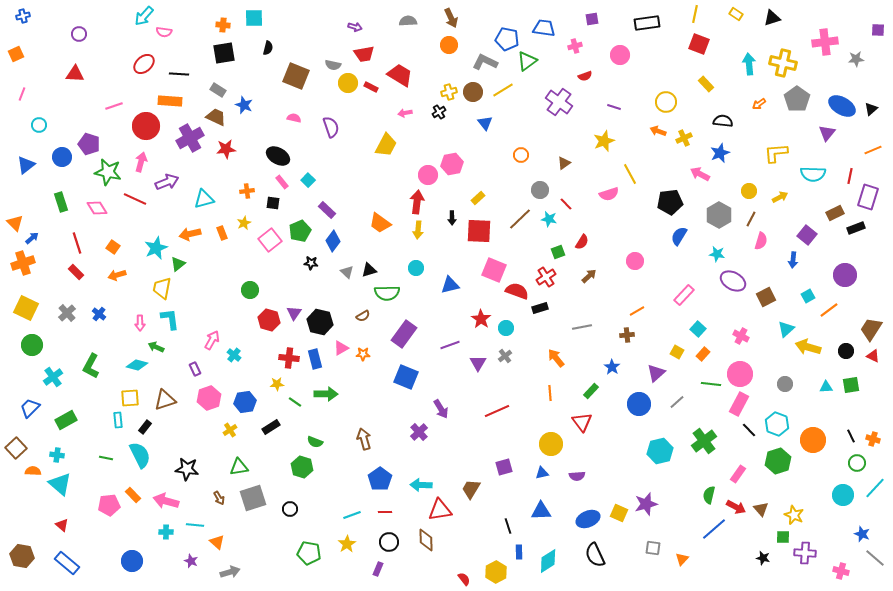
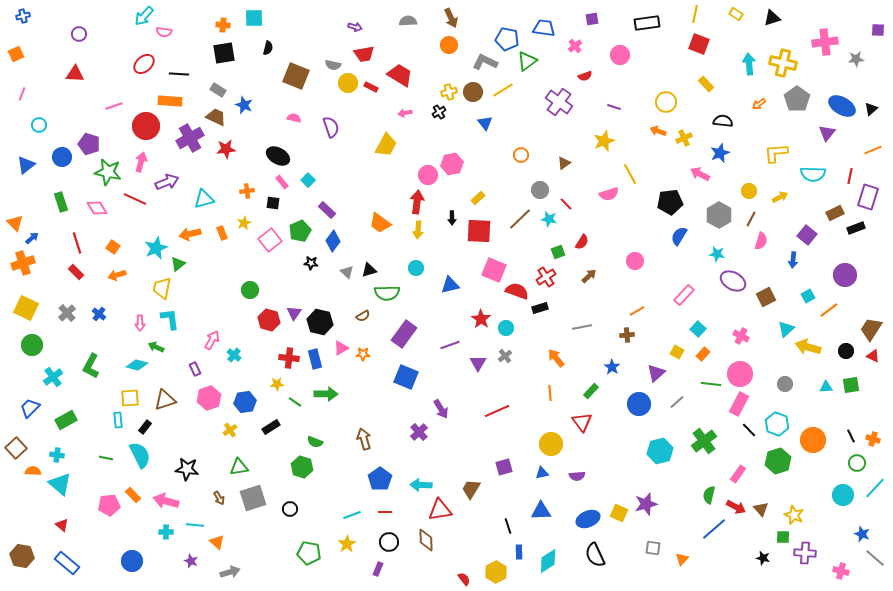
pink cross at (575, 46): rotated 24 degrees counterclockwise
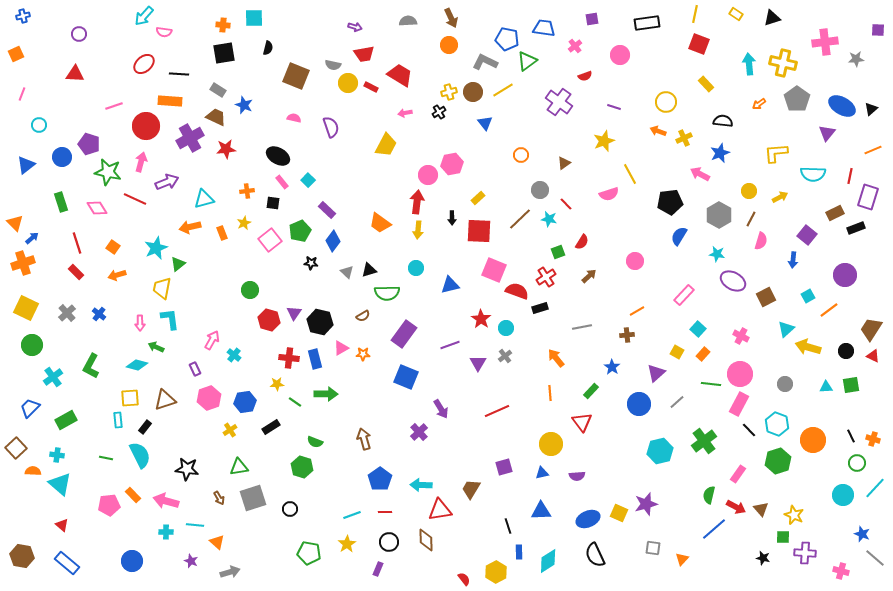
orange arrow at (190, 234): moved 7 px up
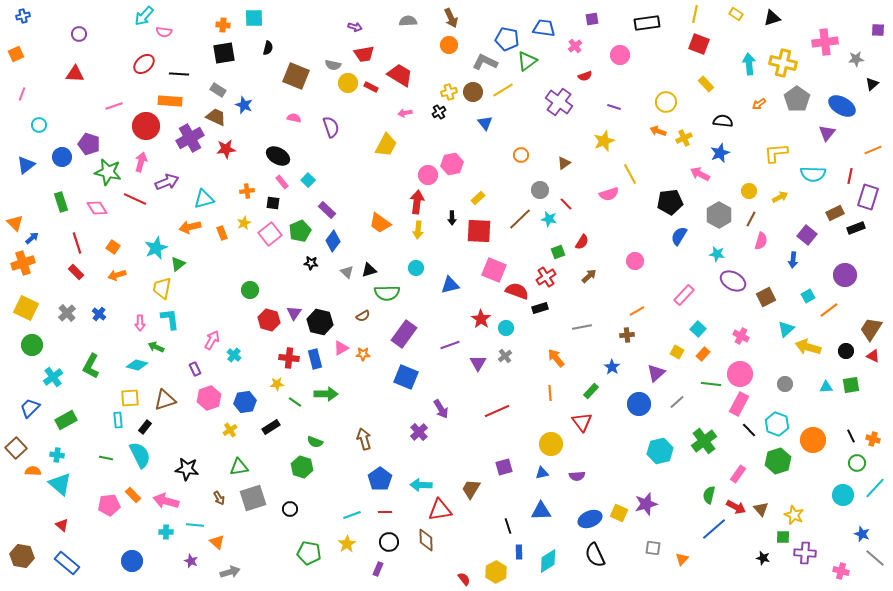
black triangle at (871, 109): moved 1 px right, 25 px up
pink square at (270, 240): moved 6 px up
blue ellipse at (588, 519): moved 2 px right
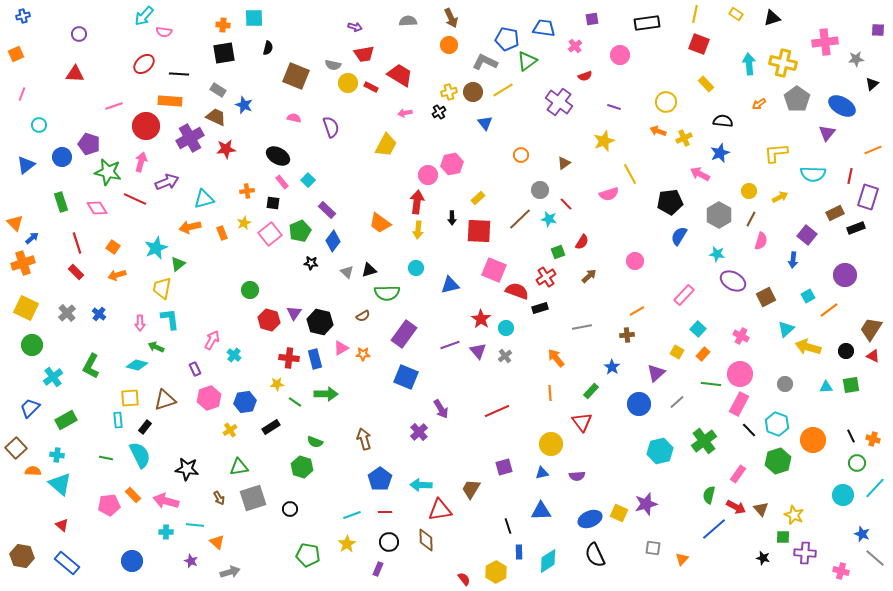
purple triangle at (478, 363): moved 12 px up; rotated 12 degrees counterclockwise
green pentagon at (309, 553): moved 1 px left, 2 px down
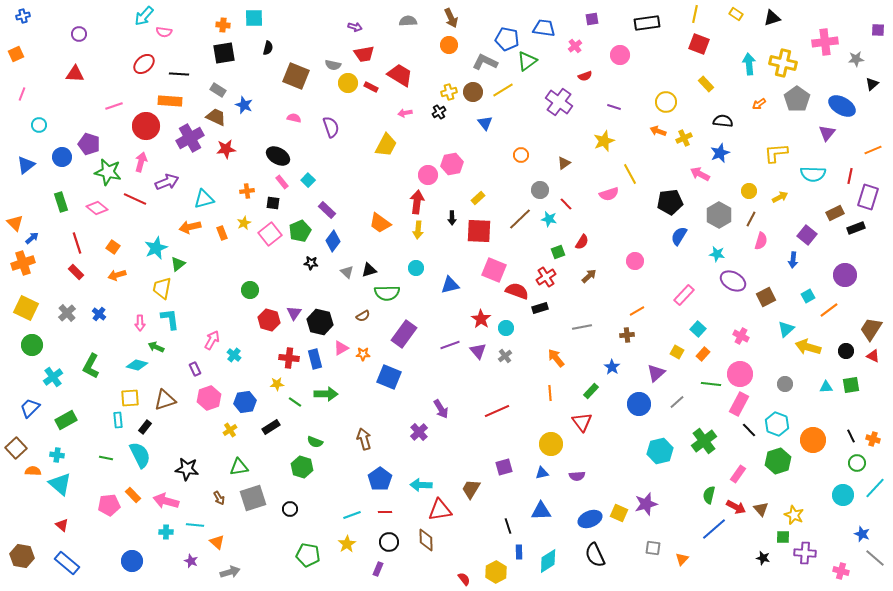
pink diamond at (97, 208): rotated 20 degrees counterclockwise
blue square at (406, 377): moved 17 px left
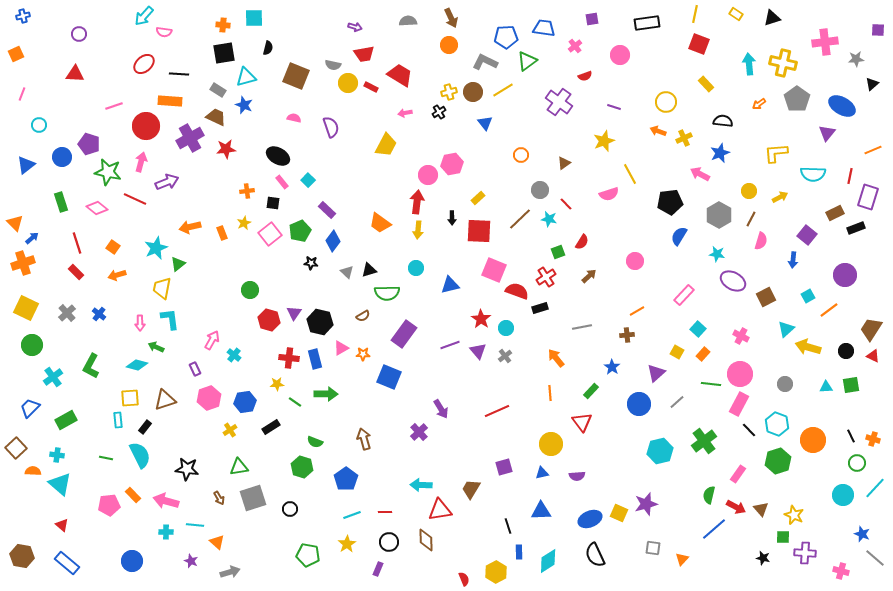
blue pentagon at (507, 39): moved 1 px left, 2 px up; rotated 15 degrees counterclockwise
cyan triangle at (204, 199): moved 42 px right, 122 px up
blue pentagon at (380, 479): moved 34 px left
red semicircle at (464, 579): rotated 16 degrees clockwise
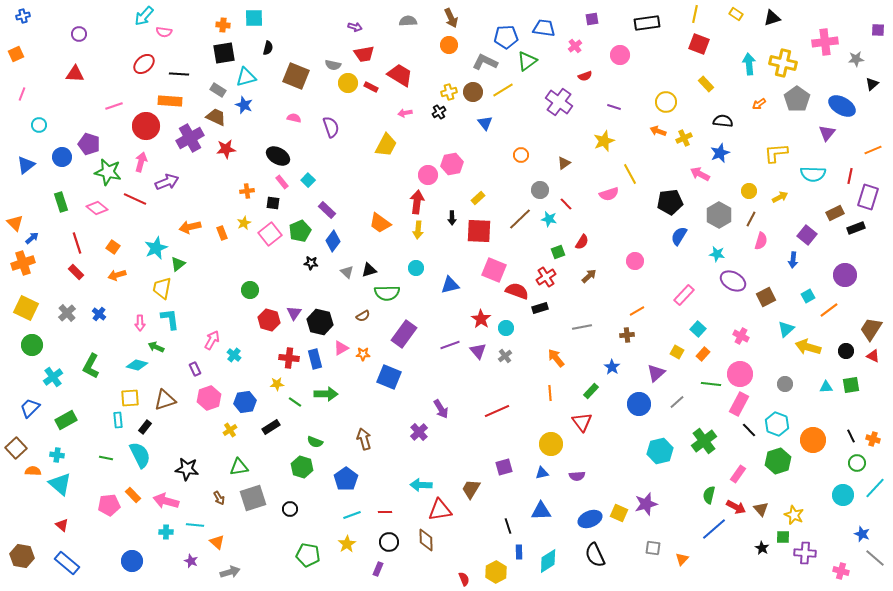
black star at (763, 558): moved 1 px left, 10 px up; rotated 16 degrees clockwise
